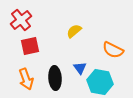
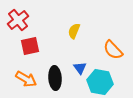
red cross: moved 3 px left
yellow semicircle: rotated 28 degrees counterclockwise
orange semicircle: rotated 20 degrees clockwise
orange arrow: rotated 40 degrees counterclockwise
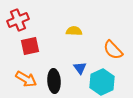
red cross: rotated 15 degrees clockwise
yellow semicircle: rotated 70 degrees clockwise
black ellipse: moved 1 px left, 3 px down
cyan hexagon: moved 2 px right; rotated 25 degrees clockwise
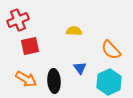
orange semicircle: moved 2 px left
cyan hexagon: moved 7 px right
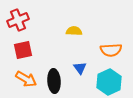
red square: moved 7 px left, 4 px down
orange semicircle: rotated 50 degrees counterclockwise
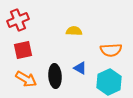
blue triangle: rotated 24 degrees counterclockwise
black ellipse: moved 1 px right, 5 px up
